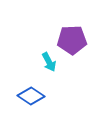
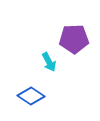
purple pentagon: moved 2 px right, 1 px up
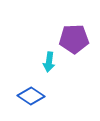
cyan arrow: rotated 36 degrees clockwise
